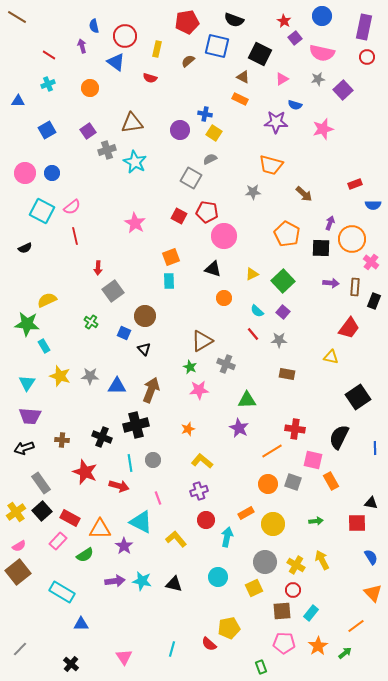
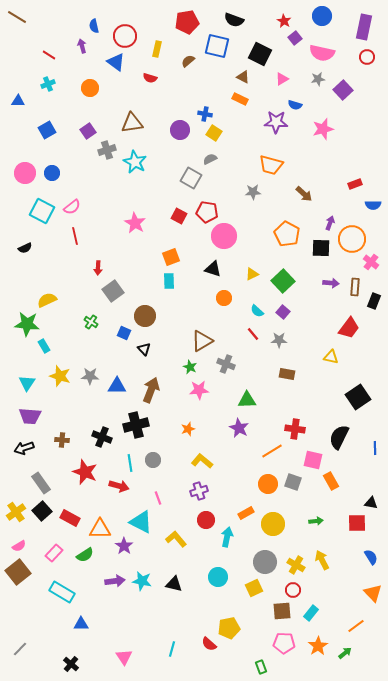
pink rectangle at (58, 541): moved 4 px left, 12 px down
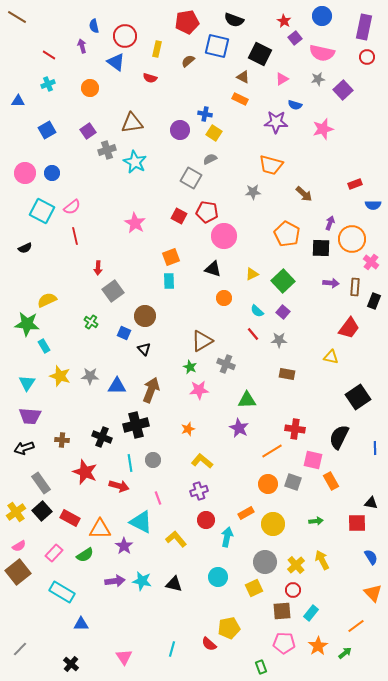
yellow cross at (296, 565): rotated 18 degrees clockwise
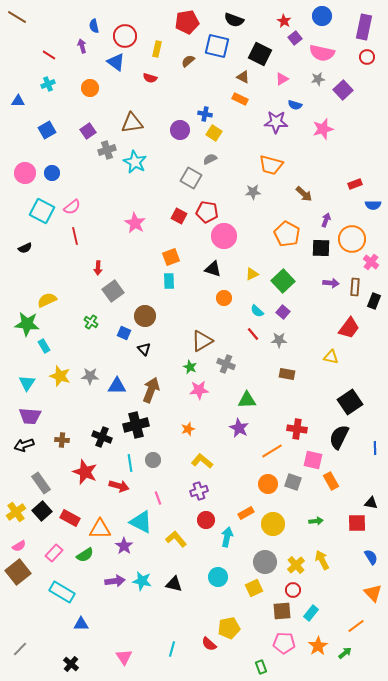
purple arrow at (330, 223): moved 4 px left, 3 px up
black square at (358, 397): moved 8 px left, 5 px down
red cross at (295, 429): moved 2 px right
black arrow at (24, 448): moved 3 px up
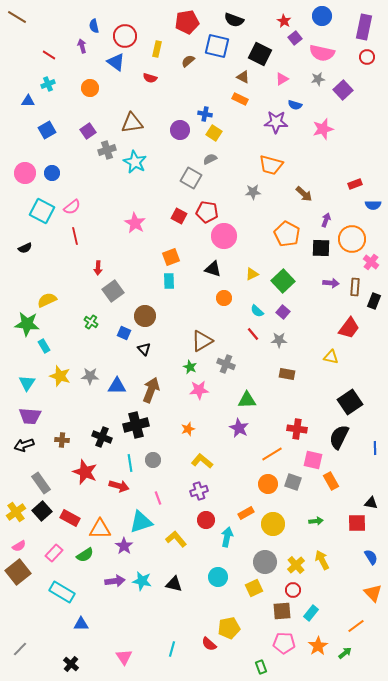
blue triangle at (18, 101): moved 10 px right
orange line at (272, 451): moved 3 px down
cyan triangle at (141, 522): rotated 45 degrees counterclockwise
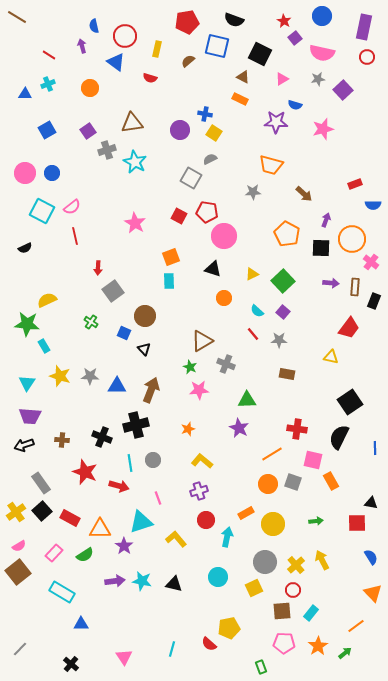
blue triangle at (28, 101): moved 3 px left, 7 px up
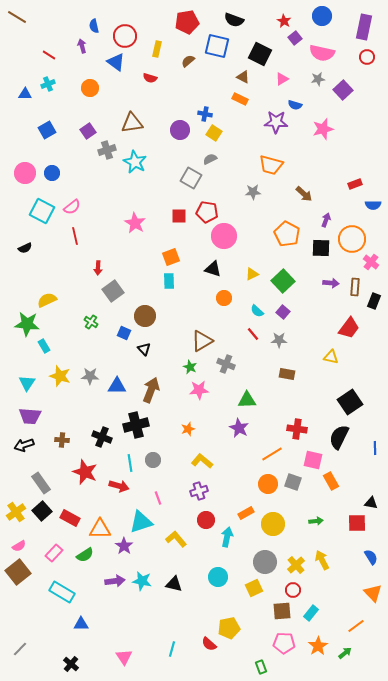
red square at (179, 216): rotated 28 degrees counterclockwise
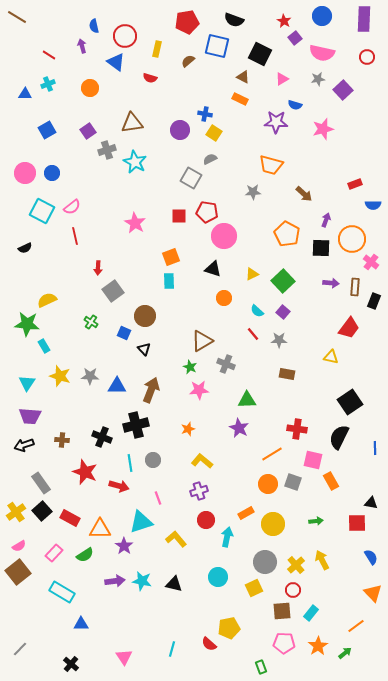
purple rectangle at (364, 27): moved 8 px up; rotated 10 degrees counterclockwise
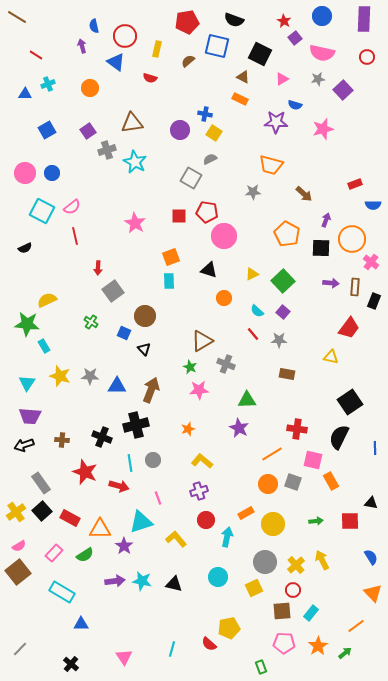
red line at (49, 55): moved 13 px left
black triangle at (213, 269): moved 4 px left, 1 px down
red square at (357, 523): moved 7 px left, 2 px up
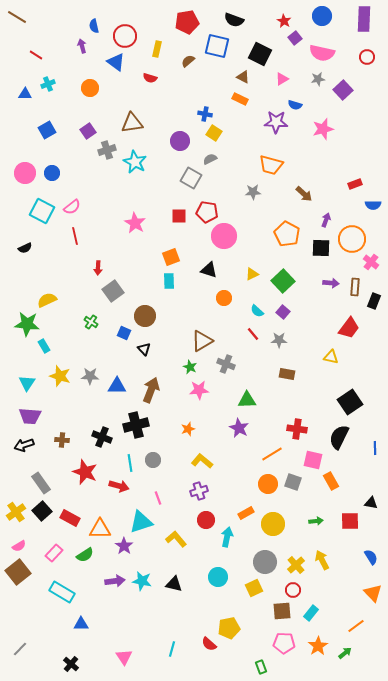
purple circle at (180, 130): moved 11 px down
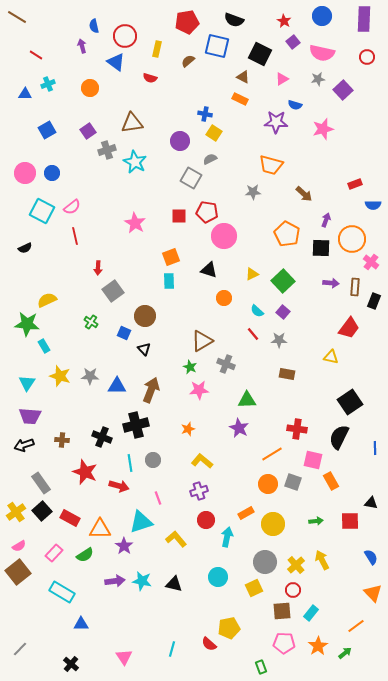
purple square at (295, 38): moved 2 px left, 4 px down
